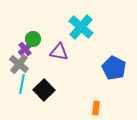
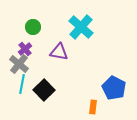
green circle: moved 12 px up
blue pentagon: moved 20 px down
orange rectangle: moved 3 px left, 1 px up
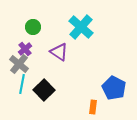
purple triangle: rotated 24 degrees clockwise
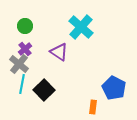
green circle: moved 8 px left, 1 px up
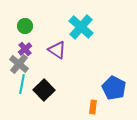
purple triangle: moved 2 px left, 2 px up
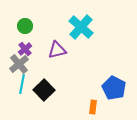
purple triangle: rotated 48 degrees counterclockwise
gray cross: rotated 12 degrees clockwise
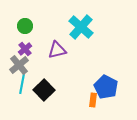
gray cross: moved 1 px down
blue pentagon: moved 8 px left, 1 px up
orange rectangle: moved 7 px up
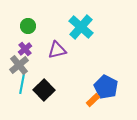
green circle: moved 3 px right
orange rectangle: rotated 40 degrees clockwise
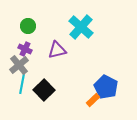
purple cross: rotated 24 degrees counterclockwise
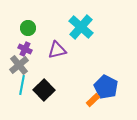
green circle: moved 2 px down
cyan line: moved 1 px down
